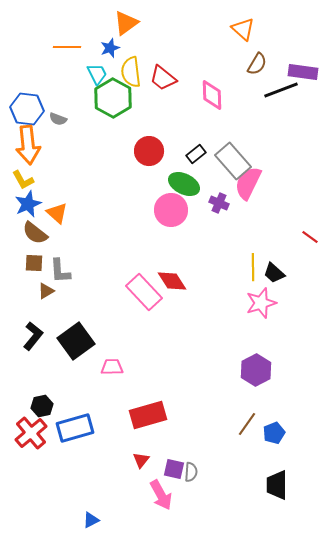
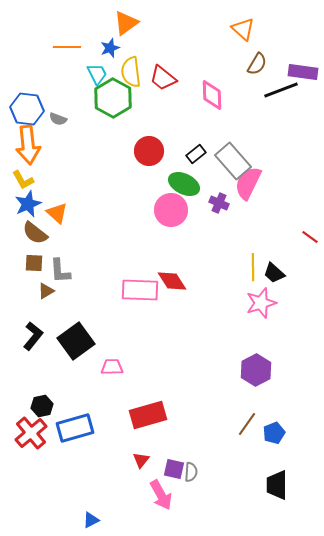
pink rectangle at (144, 292): moved 4 px left, 2 px up; rotated 45 degrees counterclockwise
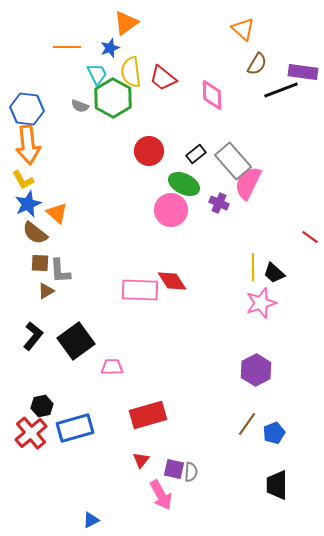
gray semicircle at (58, 119): moved 22 px right, 13 px up
brown square at (34, 263): moved 6 px right
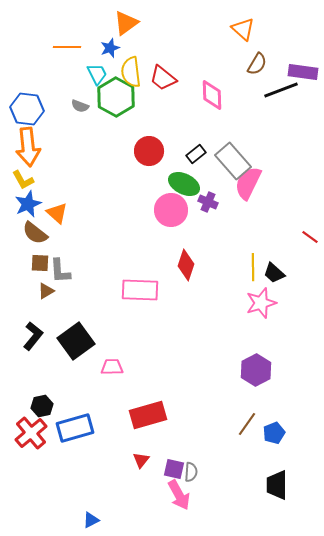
green hexagon at (113, 98): moved 3 px right, 1 px up
orange arrow at (28, 145): moved 2 px down
purple cross at (219, 203): moved 11 px left, 1 px up
red diamond at (172, 281): moved 14 px right, 16 px up; rotated 52 degrees clockwise
pink arrow at (161, 495): moved 18 px right
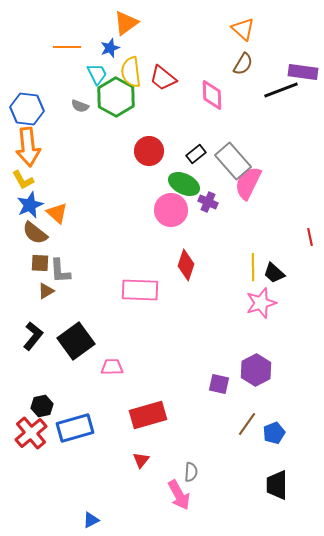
brown semicircle at (257, 64): moved 14 px left
blue star at (28, 204): moved 2 px right, 1 px down
red line at (310, 237): rotated 42 degrees clockwise
purple square at (174, 469): moved 45 px right, 85 px up
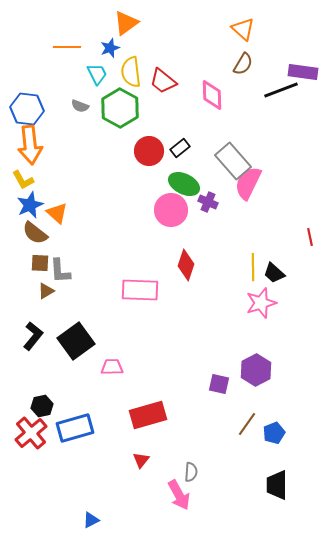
red trapezoid at (163, 78): moved 3 px down
green hexagon at (116, 97): moved 4 px right, 11 px down
orange arrow at (28, 147): moved 2 px right, 2 px up
black rectangle at (196, 154): moved 16 px left, 6 px up
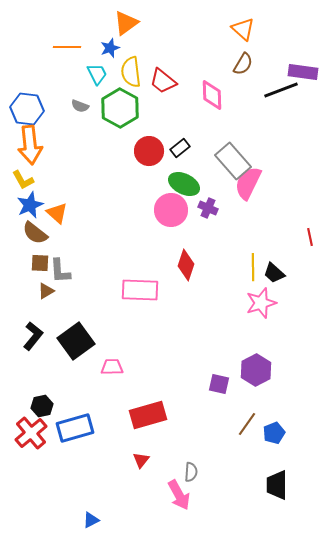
purple cross at (208, 202): moved 6 px down
